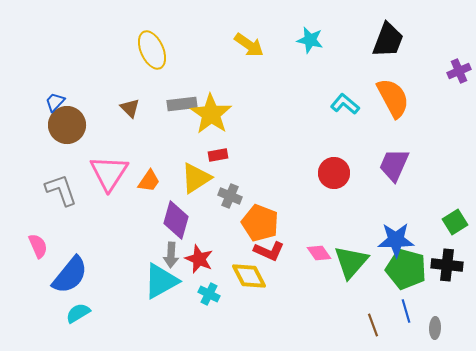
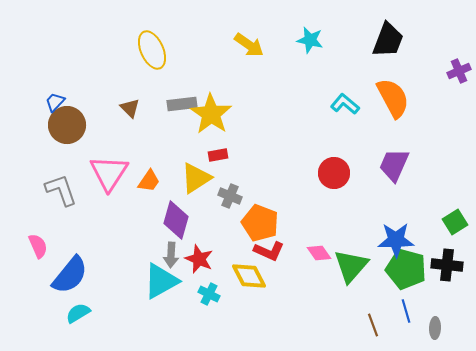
green triangle: moved 4 px down
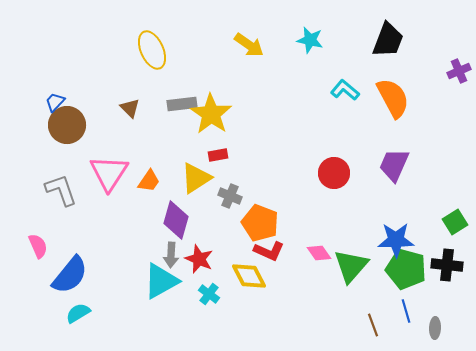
cyan L-shape: moved 14 px up
cyan cross: rotated 10 degrees clockwise
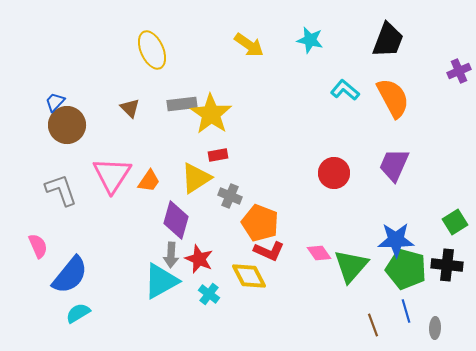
pink triangle: moved 3 px right, 2 px down
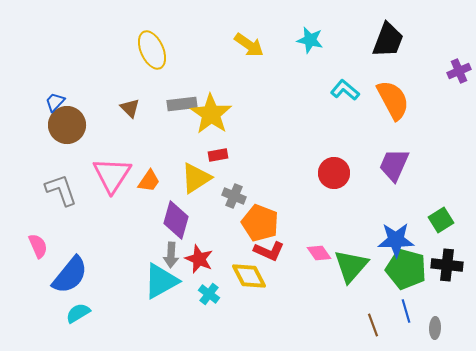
orange semicircle: moved 2 px down
gray cross: moved 4 px right
green square: moved 14 px left, 2 px up
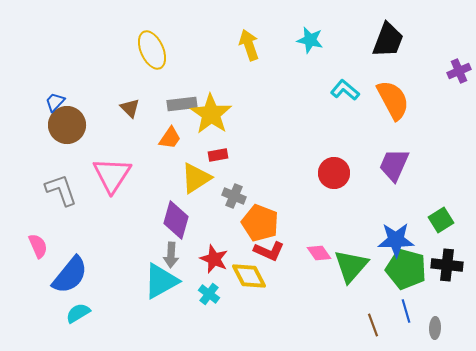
yellow arrow: rotated 144 degrees counterclockwise
orange trapezoid: moved 21 px right, 43 px up
red star: moved 15 px right
